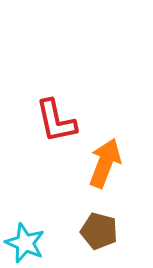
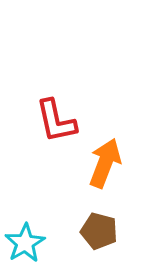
cyan star: rotated 18 degrees clockwise
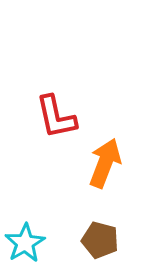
red L-shape: moved 4 px up
brown pentagon: moved 1 px right, 9 px down
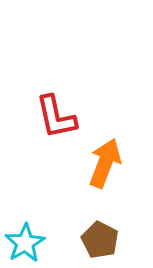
brown pentagon: rotated 12 degrees clockwise
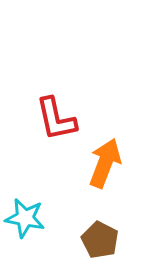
red L-shape: moved 2 px down
cyan star: moved 25 px up; rotated 30 degrees counterclockwise
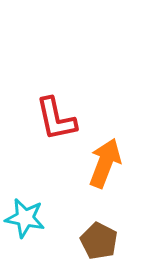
brown pentagon: moved 1 px left, 1 px down
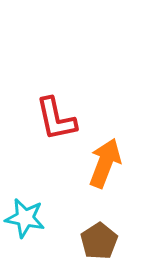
brown pentagon: rotated 12 degrees clockwise
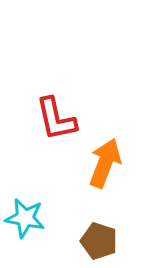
brown pentagon: rotated 21 degrees counterclockwise
